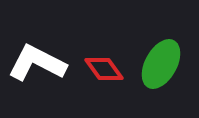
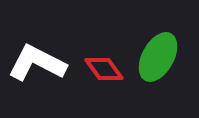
green ellipse: moved 3 px left, 7 px up
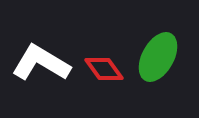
white L-shape: moved 4 px right; rotated 4 degrees clockwise
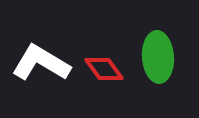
green ellipse: rotated 33 degrees counterclockwise
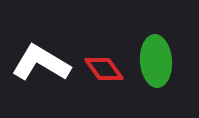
green ellipse: moved 2 px left, 4 px down
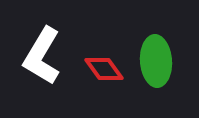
white L-shape: moved 1 px right, 7 px up; rotated 90 degrees counterclockwise
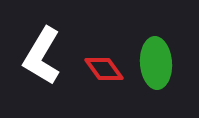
green ellipse: moved 2 px down
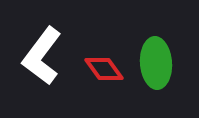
white L-shape: rotated 6 degrees clockwise
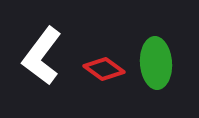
red diamond: rotated 18 degrees counterclockwise
